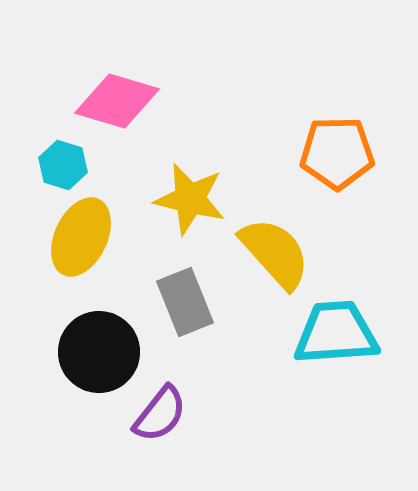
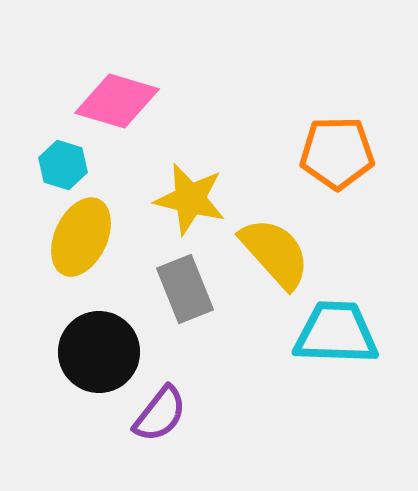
gray rectangle: moved 13 px up
cyan trapezoid: rotated 6 degrees clockwise
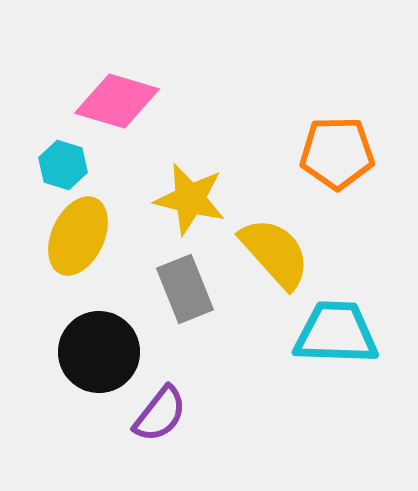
yellow ellipse: moved 3 px left, 1 px up
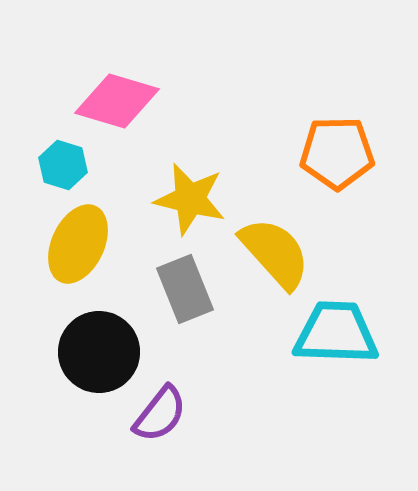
yellow ellipse: moved 8 px down
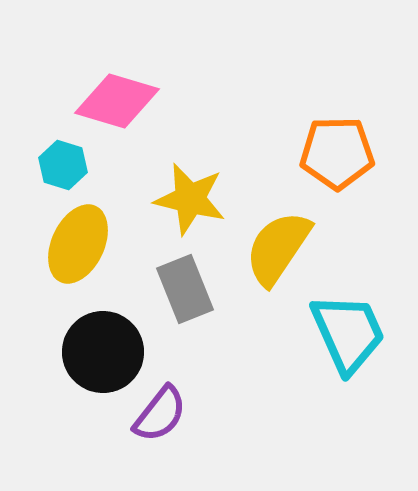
yellow semicircle: moved 3 px right, 5 px up; rotated 104 degrees counterclockwise
cyan trapezoid: moved 12 px right; rotated 64 degrees clockwise
black circle: moved 4 px right
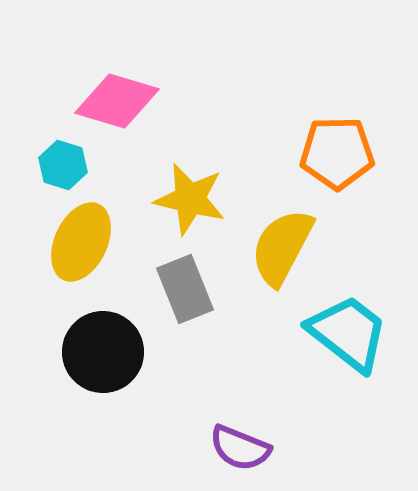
yellow ellipse: moved 3 px right, 2 px up
yellow semicircle: moved 4 px right, 1 px up; rotated 6 degrees counterclockwise
cyan trapezoid: rotated 28 degrees counterclockwise
purple semicircle: moved 80 px right, 34 px down; rotated 74 degrees clockwise
